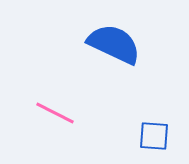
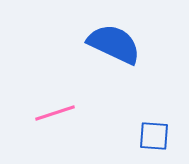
pink line: rotated 45 degrees counterclockwise
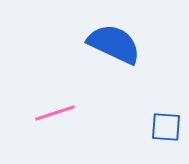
blue square: moved 12 px right, 9 px up
